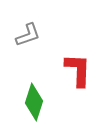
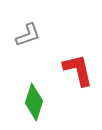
red L-shape: rotated 15 degrees counterclockwise
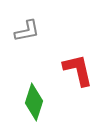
gray L-shape: moved 1 px left, 4 px up; rotated 8 degrees clockwise
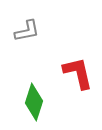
red L-shape: moved 3 px down
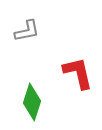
green diamond: moved 2 px left
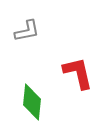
green diamond: rotated 12 degrees counterclockwise
